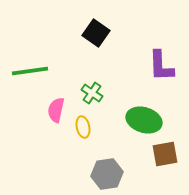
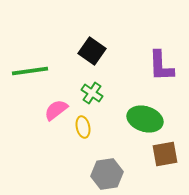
black square: moved 4 px left, 18 px down
pink semicircle: rotated 40 degrees clockwise
green ellipse: moved 1 px right, 1 px up
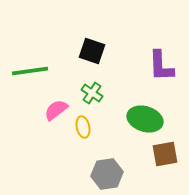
black square: rotated 16 degrees counterclockwise
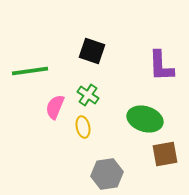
green cross: moved 4 px left, 2 px down
pink semicircle: moved 1 px left, 3 px up; rotated 30 degrees counterclockwise
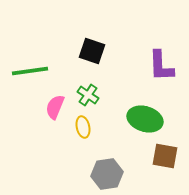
brown square: moved 2 px down; rotated 20 degrees clockwise
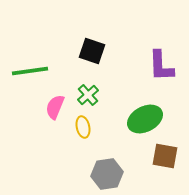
green cross: rotated 15 degrees clockwise
green ellipse: rotated 44 degrees counterclockwise
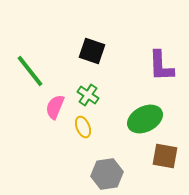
green line: rotated 60 degrees clockwise
green cross: rotated 15 degrees counterclockwise
yellow ellipse: rotated 10 degrees counterclockwise
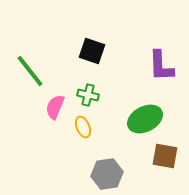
green cross: rotated 20 degrees counterclockwise
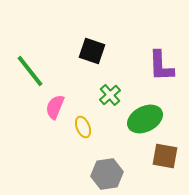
green cross: moved 22 px right; rotated 35 degrees clockwise
